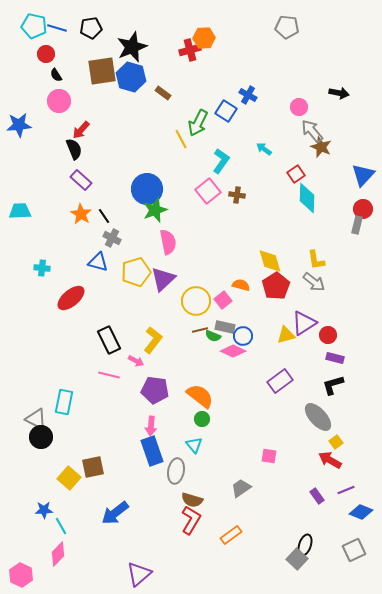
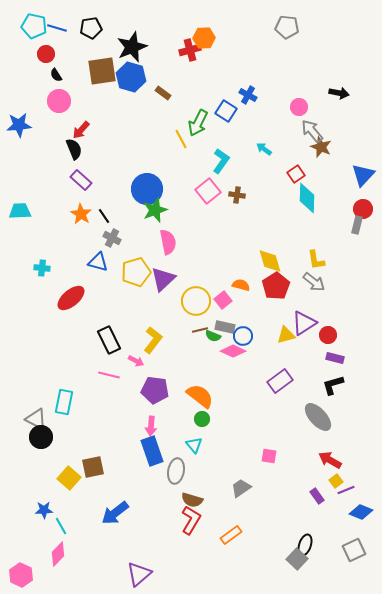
yellow square at (336, 442): moved 39 px down
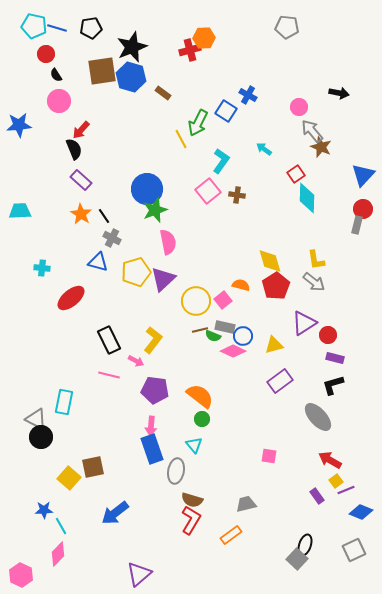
yellow triangle at (286, 335): moved 12 px left, 10 px down
blue rectangle at (152, 451): moved 2 px up
gray trapezoid at (241, 488): moved 5 px right, 16 px down; rotated 20 degrees clockwise
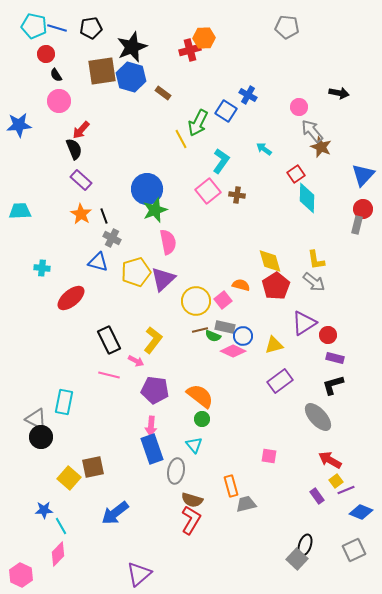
black line at (104, 216): rotated 14 degrees clockwise
orange rectangle at (231, 535): moved 49 px up; rotated 70 degrees counterclockwise
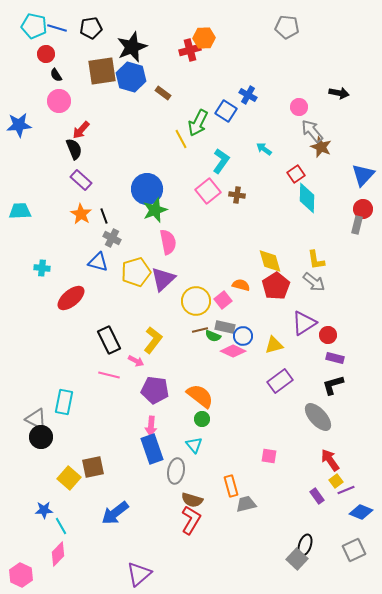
red arrow at (330, 460): rotated 25 degrees clockwise
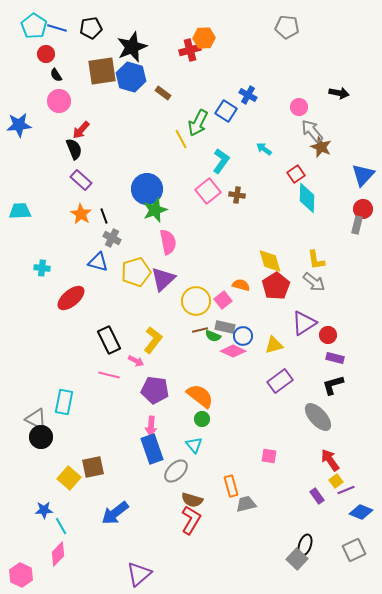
cyan pentagon at (34, 26): rotated 20 degrees clockwise
gray ellipse at (176, 471): rotated 35 degrees clockwise
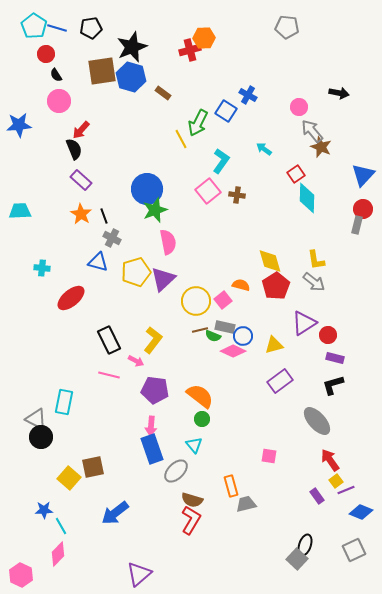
gray ellipse at (318, 417): moved 1 px left, 4 px down
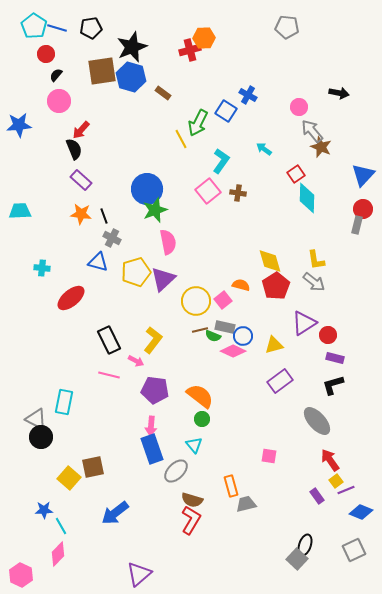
black semicircle at (56, 75): rotated 72 degrees clockwise
brown cross at (237, 195): moved 1 px right, 2 px up
orange star at (81, 214): rotated 25 degrees counterclockwise
